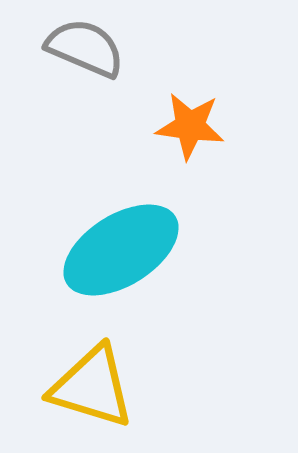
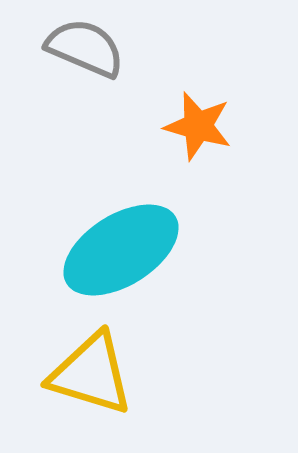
orange star: moved 8 px right; rotated 8 degrees clockwise
yellow triangle: moved 1 px left, 13 px up
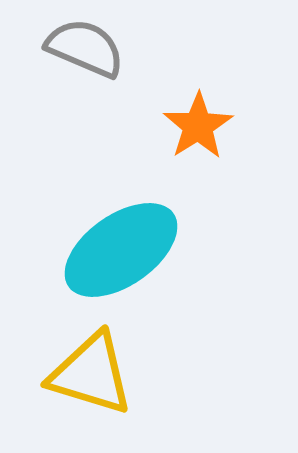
orange star: rotated 24 degrees clockwise
cyan ellipse: rotated 3 degrees counterclockwise
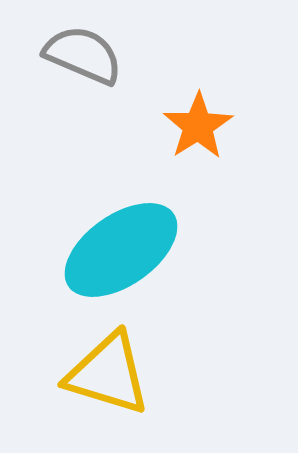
gray semicircle: moved 2 px left, 7 px down
yellow triangle: moved 17 px right
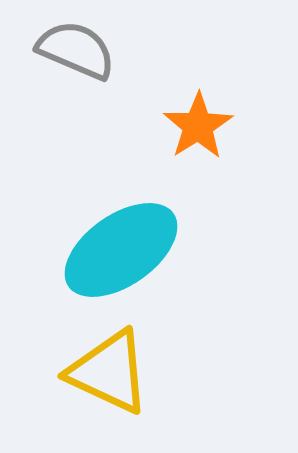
gray semicircle: moved 7 px left, 5 px up
yellow triangle: moved 1 px right, 2 px up; rotated 8 degrees clockwise
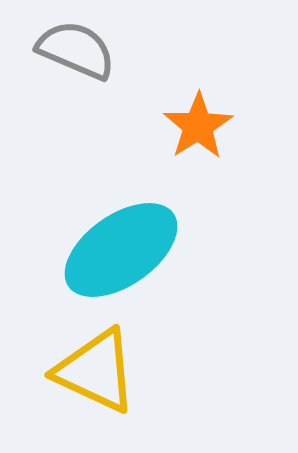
yellow triangle: moved 13 px left, 1 px up
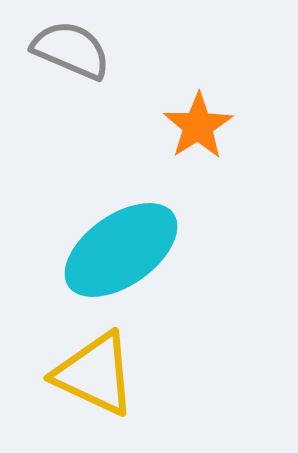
gray semicircle: moved 5 px left
yellow triangle: moved 1 px left, 3 px down
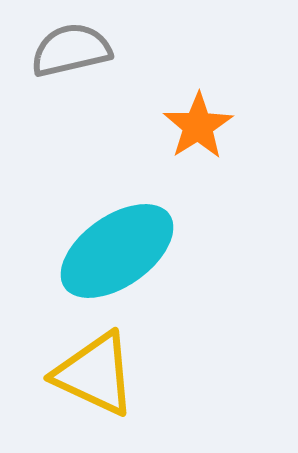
gray semicircle: rotated 36 degrees counterclockwise
cyan ellipse: moved 4 px left, 1 px down
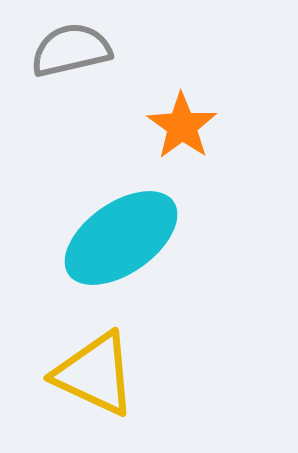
orange star: moved 16 px left; rotated 4 degrees counterclockwise
cyan ellipse: moved 4 px right, 13 px up
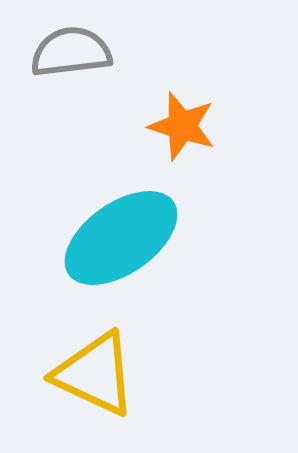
gray semicircle: moved 2 px down; rotated 6 degrees clockwise
orange star: rotated 18 degrees counterclockwise
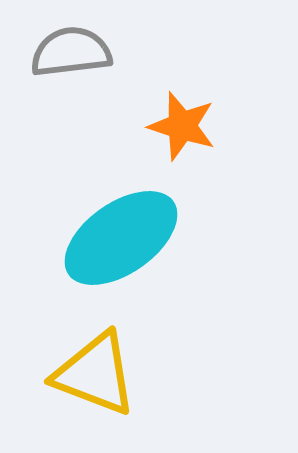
yellow triangle: rotated 4 degrees counterclockwise
